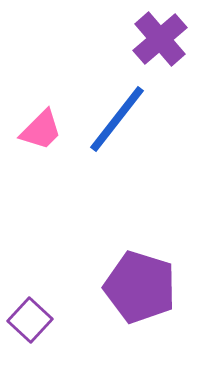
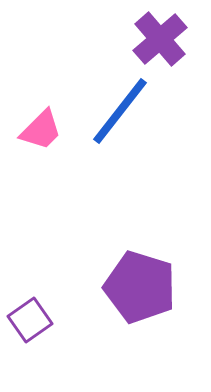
blue line: moved 3 px right, 8 px up
purple square: rotated 12 degrees clockwise
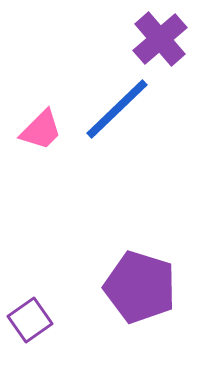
blue line: moved 3 px left, 2 px up; rotated 8 degrees clockwise
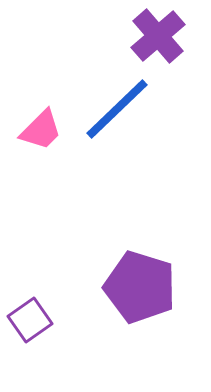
purple cross: moved 2 px left, 3 px up
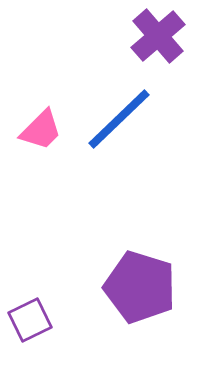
blue line: moved 2 px right, 10 px down
purple square: rotated 9 degrees clockwise
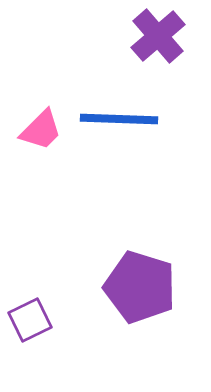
blue line: rotated 46 degrees clockwise
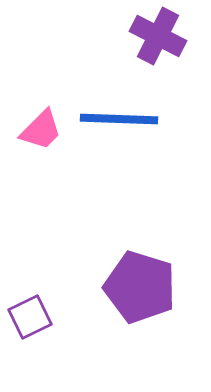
purple cross: rotated 22 degrees counterclockwise
purple square: moved 3 px up
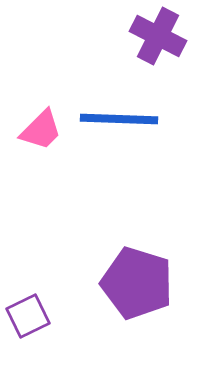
purple pentagon: moved 3 px left, 4 px up
purple square: moved 2 px left, 1 px up
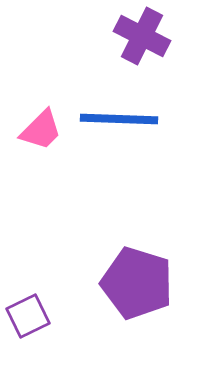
purple cross: moved 16 px left
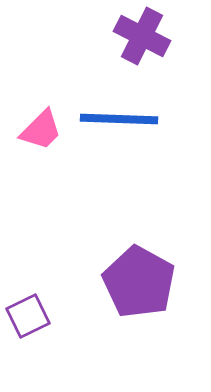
purple pentagon: moved 2 px right, 1 px up; rotated 12 degrees clockwise
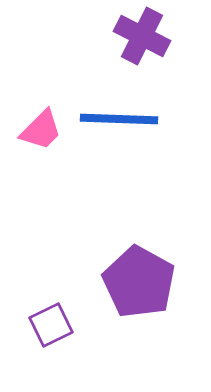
purple square: moved 23 px right, 9 px down
